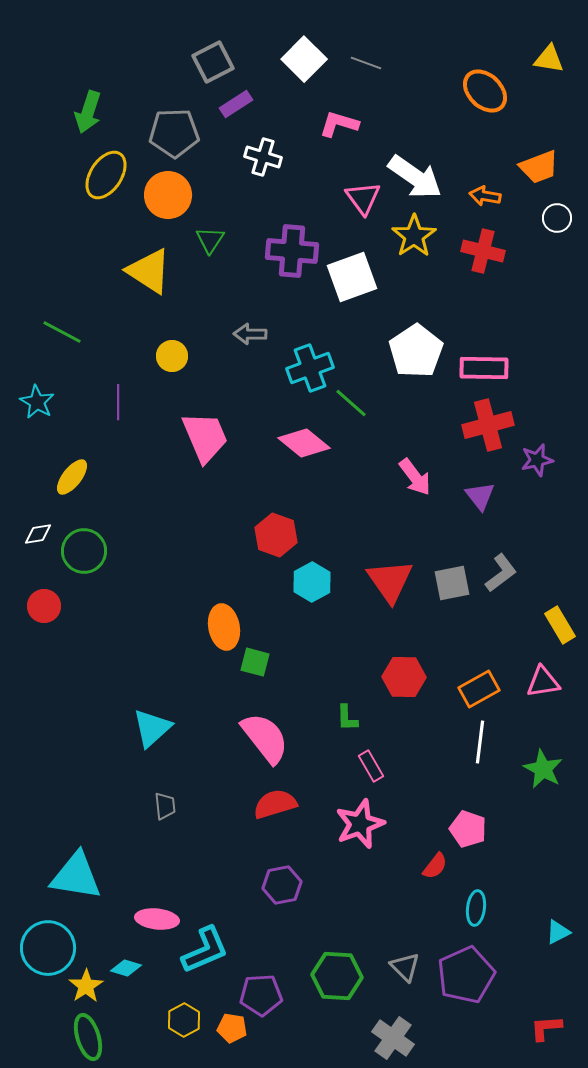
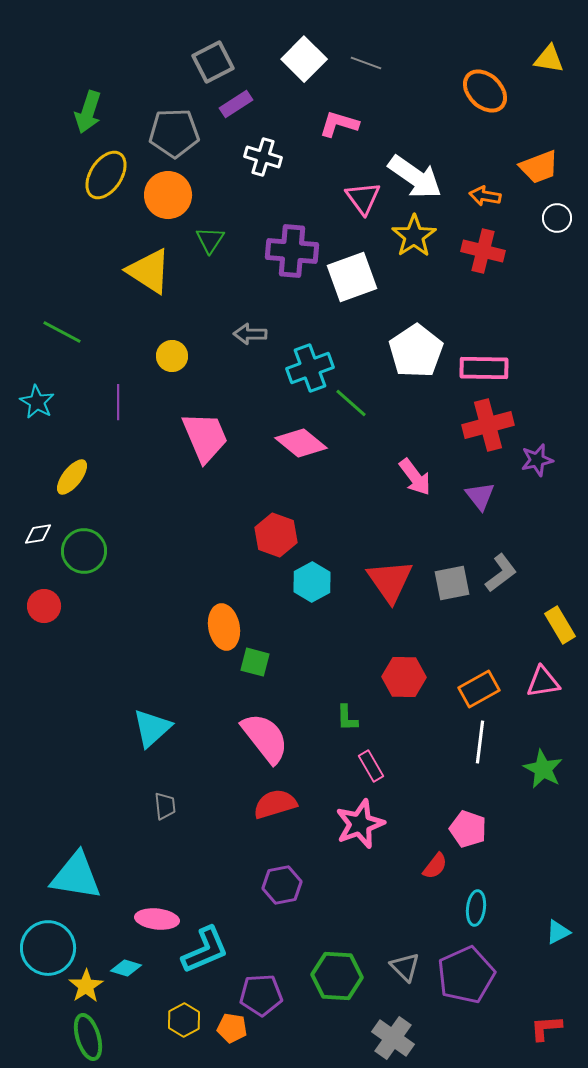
pink diamond at (304, 443): moved 3 px left
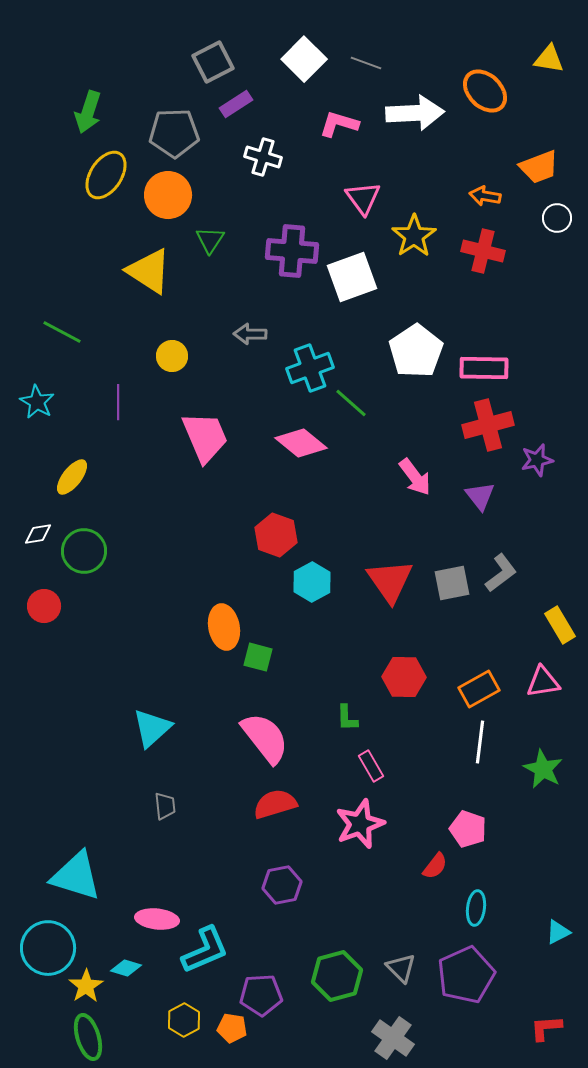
white arrow at (415, 177): moved 64 px up; rotated 38 degrees counterclockwise
green square at (255, 662): moved 3 px right, 5 px up
cyan triangle at (76, 876): rotated 8 degrees clockwise
gray triangle at (405, 967): moved 4 px left, 1 px down
green hexagon at (337, 976): rotated 18 degrees counterclockwise
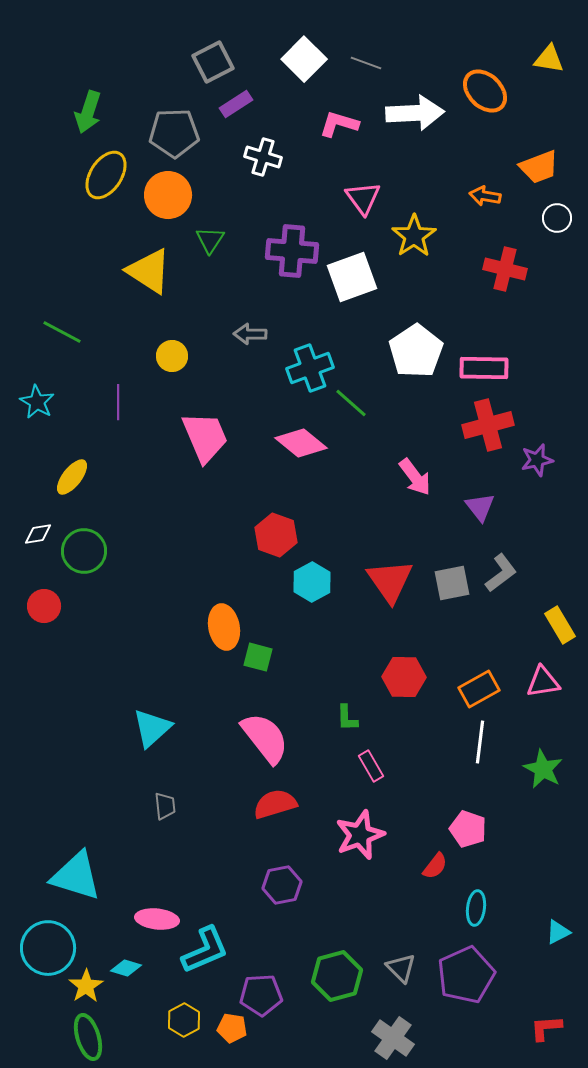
red cross at (483, 251): moved 22 px right, 18 px down
purple triangle at (480, 496): moved 11 px down
pink star at (360, 824): moved 11 px down
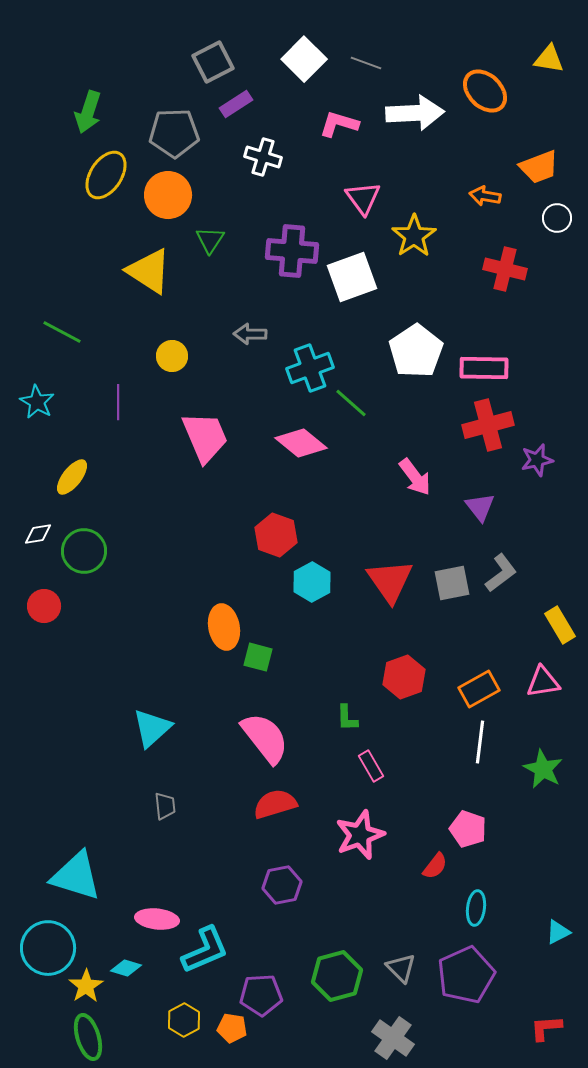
red hexagon at (404, 677): rotated 21 degrees counterclockwise
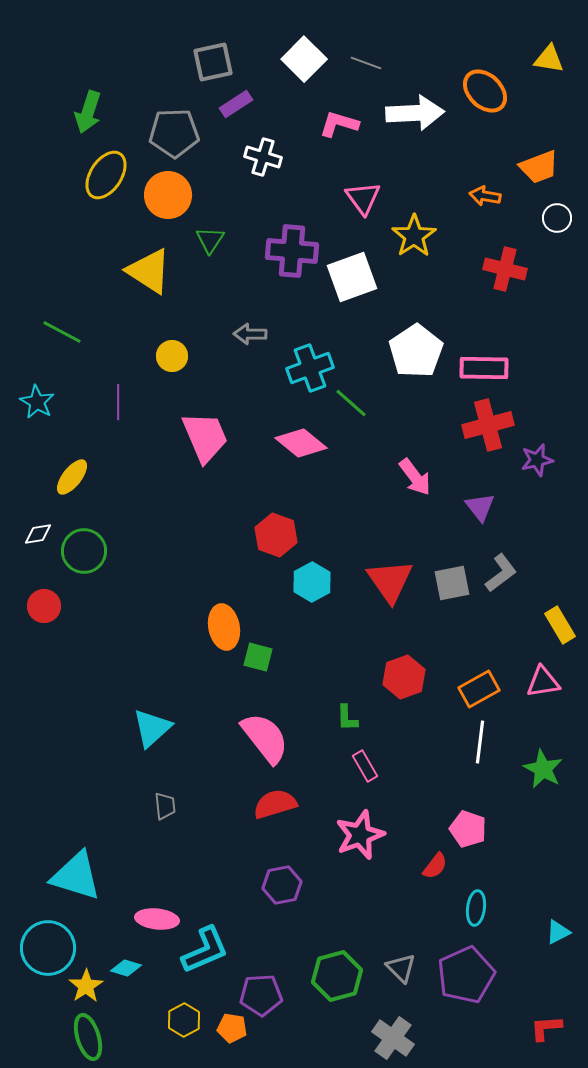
gray square at (213, 62): rotated 15 degrees clockwise
pink rectangle at (371, 766): moved 6 px left
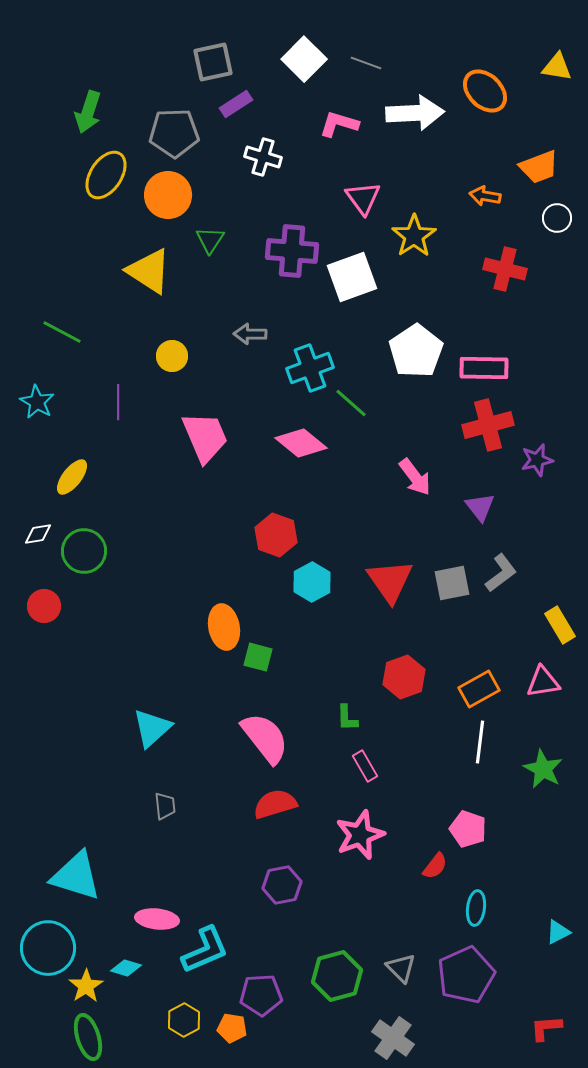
yellow triangle at (549, 59): moved 8 px right, 8 px down
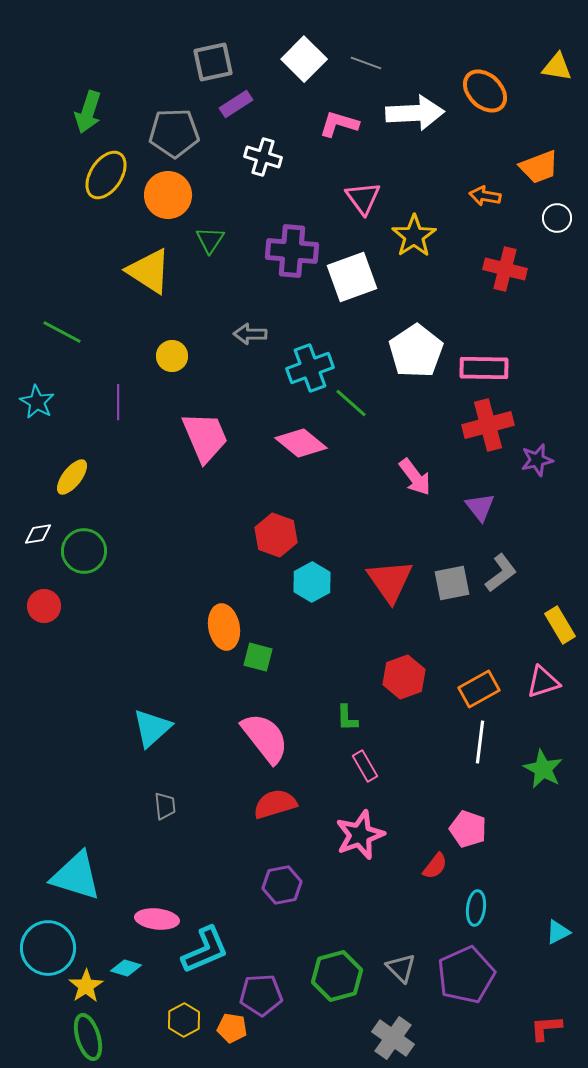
pink triangle at (543, 682): rotated 9 degrees counterclockwise
